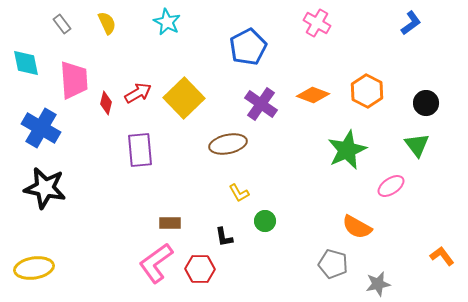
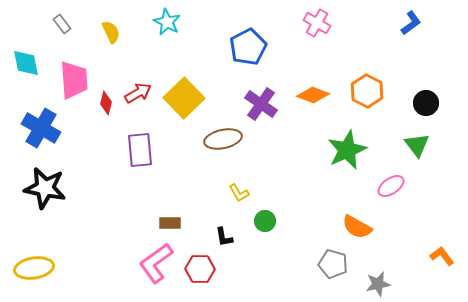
yellow semicircle: moved 4 px right, 9 px down
brown ellipse: moved 5 px left, 5 px up
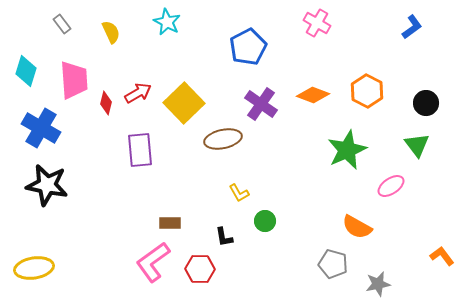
blue L-shape: moved 1 px right, 4 px down
cyan diamond: moved 8 px down; rotated 28 degrees clockwise
yellow square: moved 5 px down
black star: moved 2 px right, 3 px up
pink L-shape: moved 3 px left, 1 px up
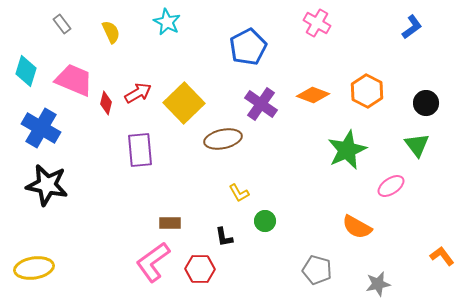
pink trapezoid: rotated 63 degrees counterclockwise
gray pentagon: moved 16 px left, 6 px down
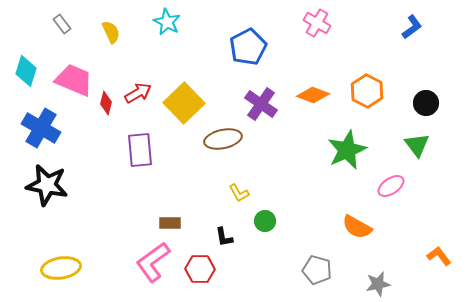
orange L-shape: moved 3 px left
yellow ellipse: moved 27 px right
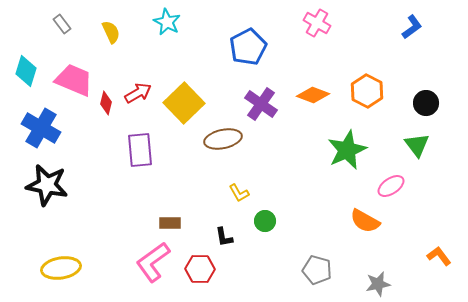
orange semicircle: moved 8 px right, 6 px up
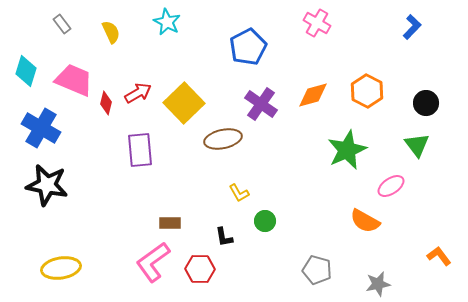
blue L-shape: rotated 10 degrees counterclockwise
orange diamond: rotated 36 degrees counterclockwise
